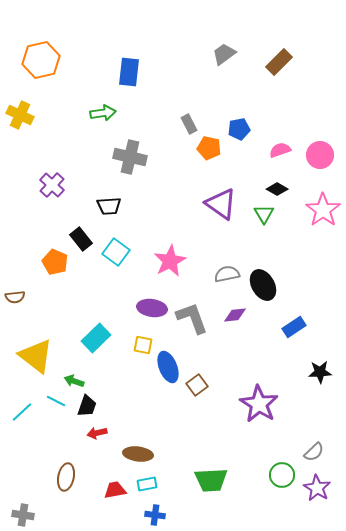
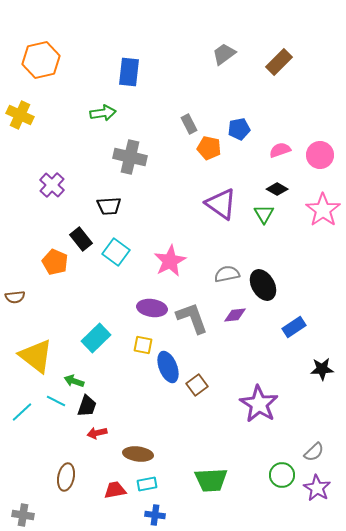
black star at (320, 372): moved 2 px right, 3 px up
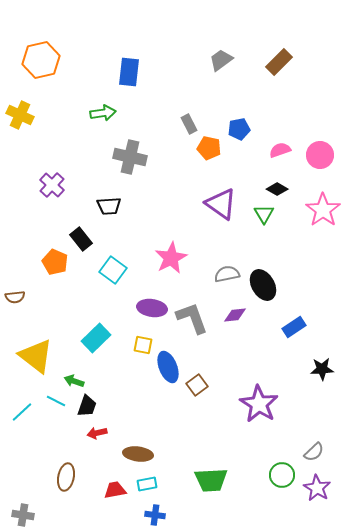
gray trapezoid at (224, 54): moved 3 px left, 6 px down
cyan square at (116, 252): moved 3 px left, 18 px down
pink star at (170, 261): moved 1 px right, 3 px up
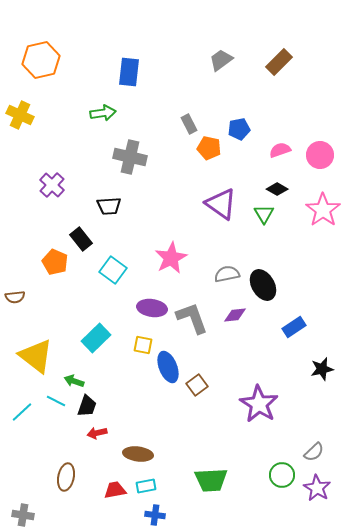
black star at (322, 369): rotated 10 degrees counterclockwise
cyan rectangle at (147, 484): moved 1 px left, 2 px down
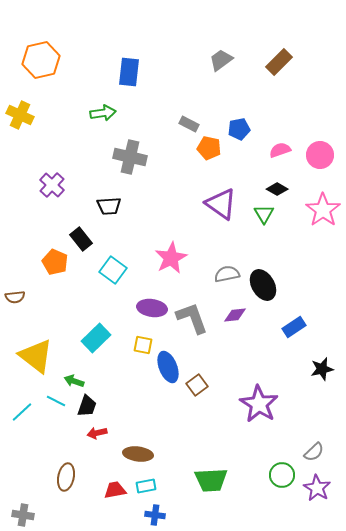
gray rectangle at (189, 124): rotated 36 degrees counterclockwise
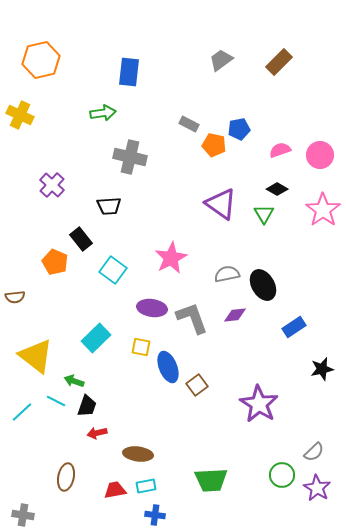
orange pentagon at (209, 148): moved 5 px right, 3 px up
yellow square at (143, 345): moved 2 px left, 2 px down
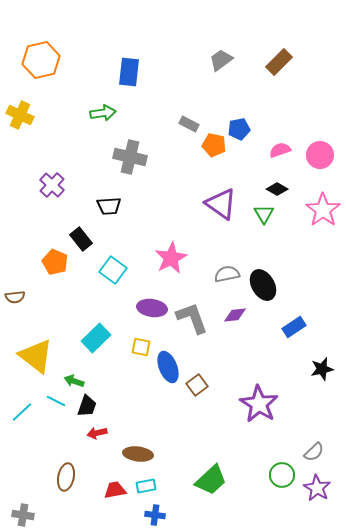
green trapezoid at (211, 480): rotated 40 degrees counterclockwise
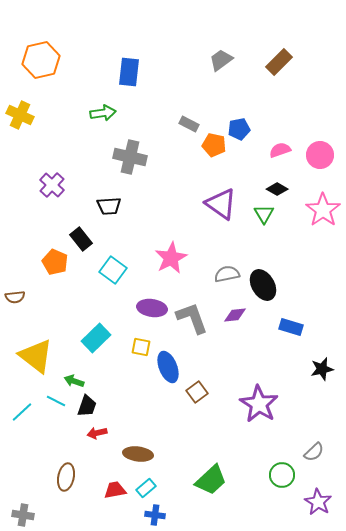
blue rectangle at (294, 327): moved 3 px left; rotated 50 degrees clockwise
brown square at (197, 385): moved 7 px down
cyan rectangle at (146, 486): moved 2 px down; rotated 30 degrees counterclockwise
purple star at (317, 488): moved 1 px right, 14 px down
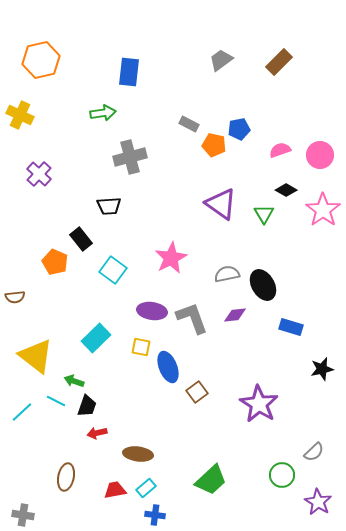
gray cross at (130, 157): rotated 28 degrees counterclockwise
purple cross at (52, 185): moved 13 px left, 11 px up
black diamond at (277, 189): moved 9 px right, 1 px down
purple ellipse at (152, 308): moved 3 px down
